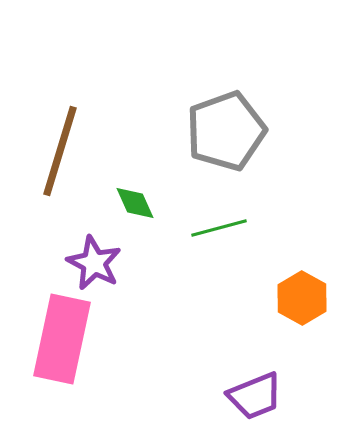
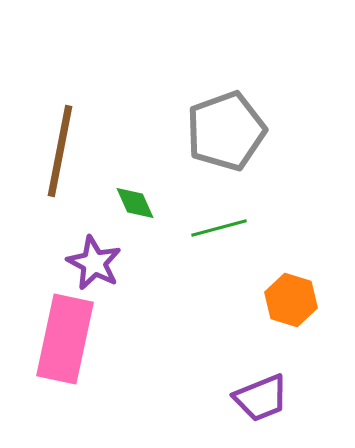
brown line: rotated 6 degrees counterclockwise
orange hexagon: moved 11 px left, 2 px down; rotated 12 degrees counterclockwise
pink rectangle: moved 3 px right
purple trapezoid: moved 6 px right, 2 px down
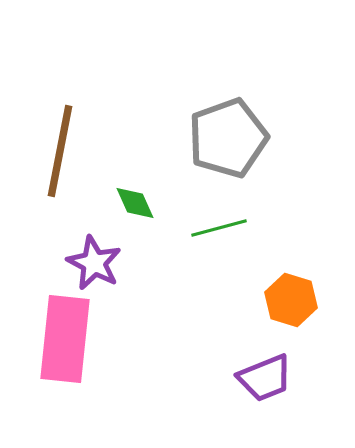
gray pentagon: moved 2 px right, 7 px down
pink rectangle: rotated 6 degrees counterclockwise
purple trapezoid: moved 4 px right, 20 px up
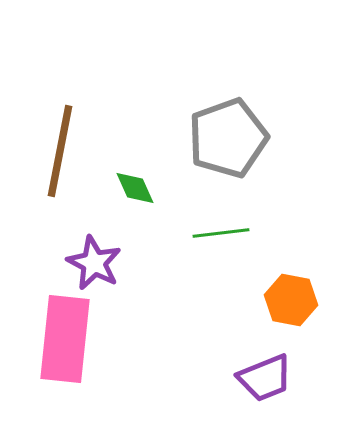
green diamond: moved 15 px up
green line: moved 2 px right, 5 px down; rotated 8 degrees clockwise
orange hexagon: rotated 6 degrees counterclockwise
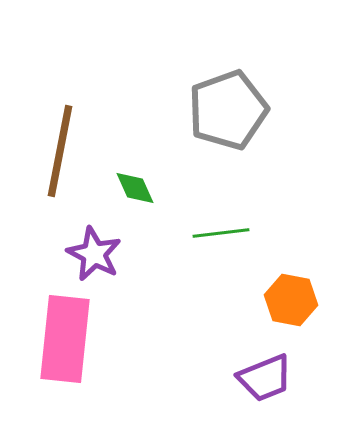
gray pentagon: moved 28 px up
purple star: moved 9 px up
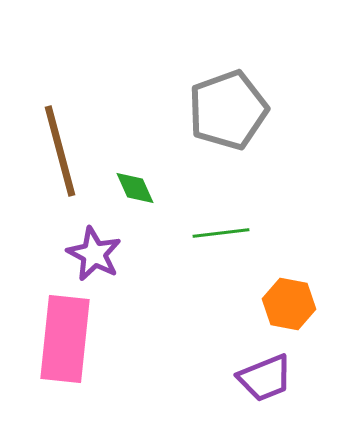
brown line: rotated 26 degrees counterclockwise
orange hexagon: moved 2 px left, 4 px down
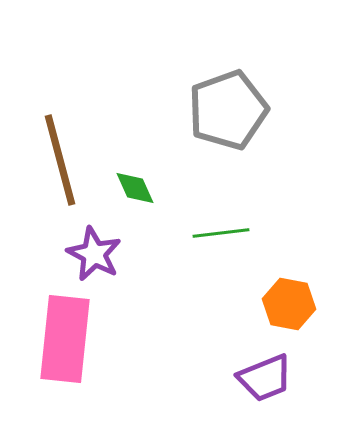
brown line: moved 9 px down
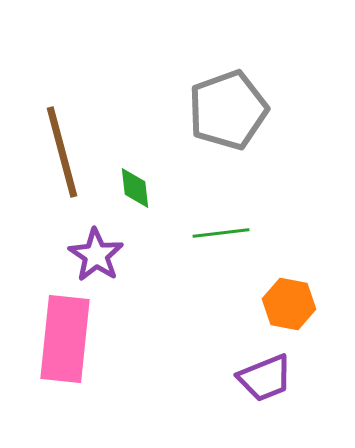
brown line: moved 2 px right, 8 px up
green diamond: rotated 18 degrees clockwise
purple star: moved 2 px right, 1 px down; rotated 6 degrees clockwise
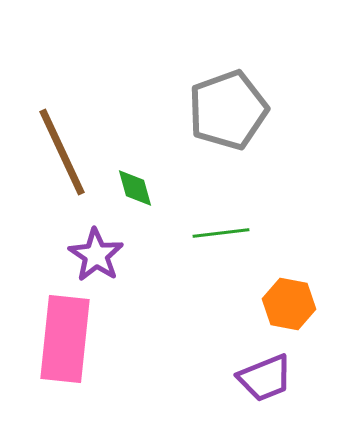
brown line: rotated 10 degrees counterclockwise
green diamond: rotated 9 degrees counterclockwise
